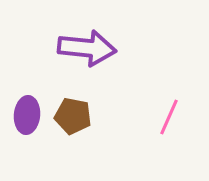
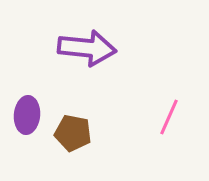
brown pentagon: moved 17 px down
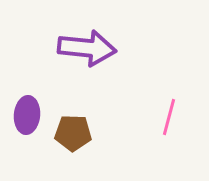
pink line: rotated 9 degrees counterclockwise
brown pentagon: rotated 9 degrees counterclockwise
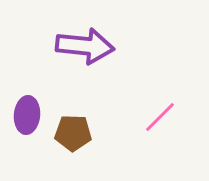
purple arrow: moved 2 px left, 2 px up
pink line: moved 9 px left; rotated 30 degrees clockwise
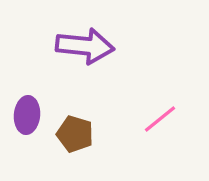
pink line: moved 2 px down; rotated 6 degrees clockwise
brown pentagon: moved 2 px right, 1 px down; rotated 15 degrees clockwise
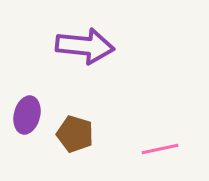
purple ellipse: rotated 9 degrees clockwise
pink line: moved 30 px down; rotated 27 degrees clockwise
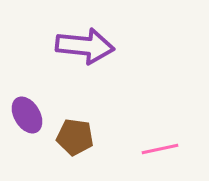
purple ellipse: rotated 45 degrees counterclockwise
brown pentagon: moved 3 px down; rotated 9 degrees counterclockwise
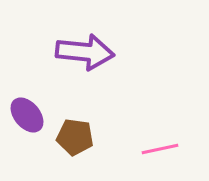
purple arrow: moved 6 px down
purple ellipse: rotated 9 degrees counterclockwise
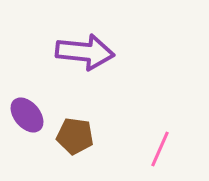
brown pentagon: moved 1 px up
pink line: rotated 54 degrees counterclockwise
